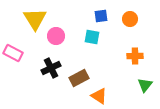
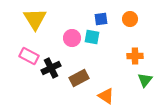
blue square: moved 3 px down
pink circle: moved 16 px right, 2 px down
pink rectangle: moved 16 px right, 3 px down
green triangle: moved 5 px up
orange triangle: moved 7 px right
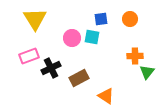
pink rectangle: rotated 48 degrees counterclockwise
green triangle: moved 2 px right, 8 px up
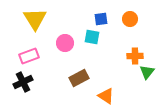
pink circle: moved 7 px left, 5 px down
black cross: moved 28 px left, 14 px down
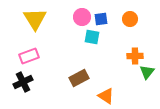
pink circle: moved 17 px right, 26 px up
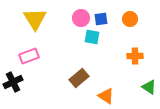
pink circle: moved 1 px left, 1 px down
green triangle: moved 2 px right, 15 px down; rotated 35 degrees counterclockwise
brown rectangle: rotated 12 degrees counterclockwise
black cross: moved 10 px left
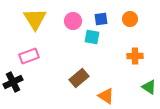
pink circle: moved 8 px left, 3 px down
